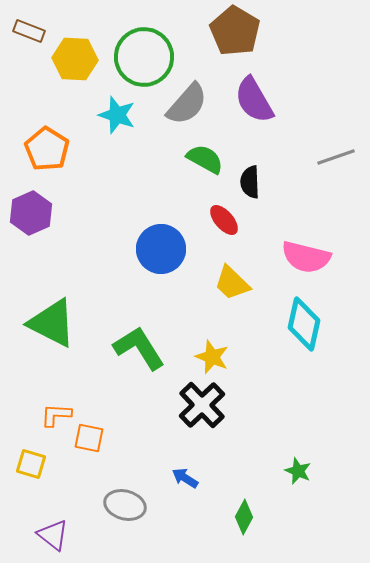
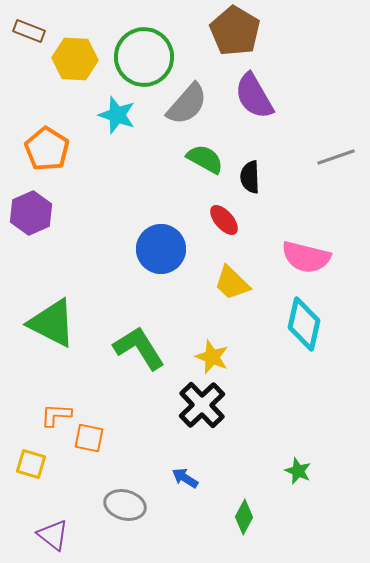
purple semicircle: moved 4 px up
black semicircle: moved 5 px up
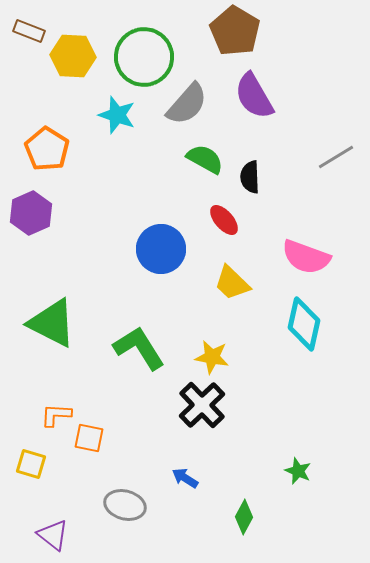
yellow hexagon: moved 2 px left, 3 px up
gray line: rotated 12 degrees counterclockwise
pink semicircle: rotated 6 degrees clockwise
yellow star: rotated 12 degrees counterclockwise
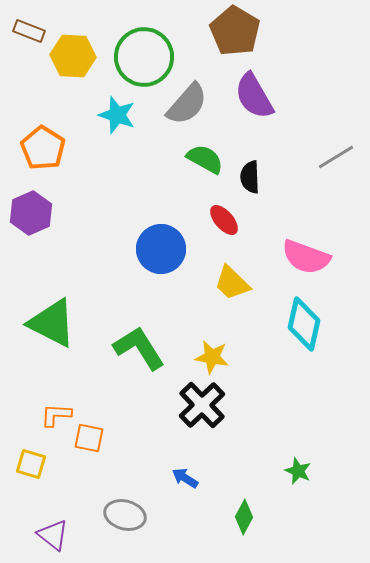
orange pentagon: moved 4 px left, 1 px up
gray ellipse: moved 10 px down
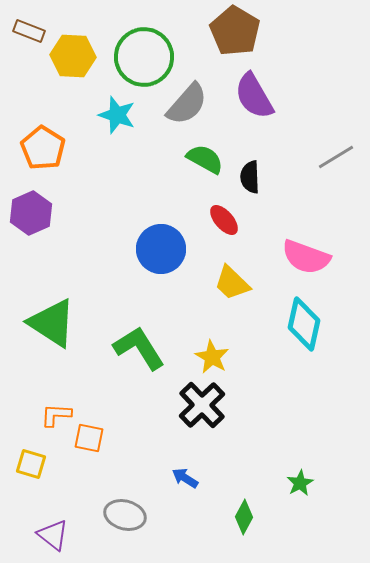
green triangle: rotated 6 degrees clockwise
yellow star: rotated 20 degrees clockwise
green star: moved 2 px right, 12 px down; rotated 20 degrees clockwise
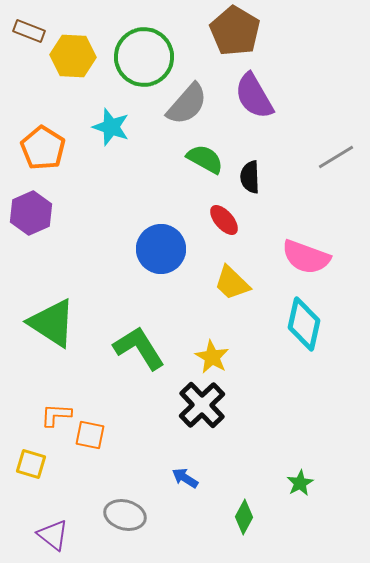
cyan star: moved 6 px left, 12 px down
orange square: moved 1 px right, 3 px up
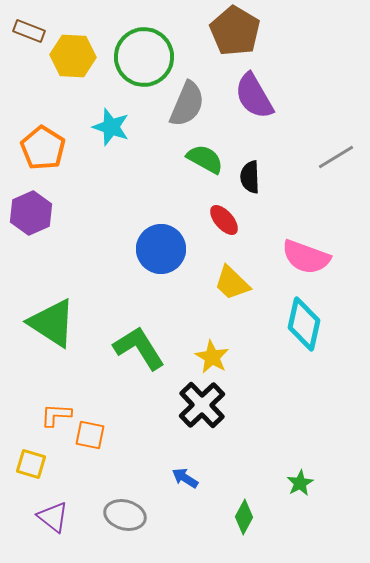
gray semicircle: rotated 18 degrees counterclockwise
purple triangle: moved 18 px up
